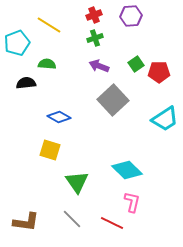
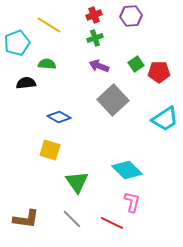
brown L-shape: moved 3 px up
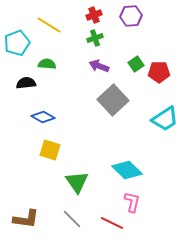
blue diamond: moved 16 px left
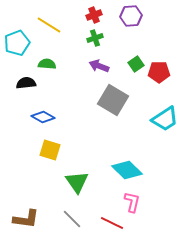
gray square: rotated 16 degrees counterclockwise
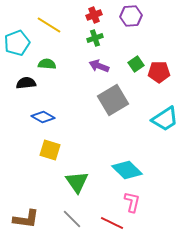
gray square: rotated 28 degrees clockwise
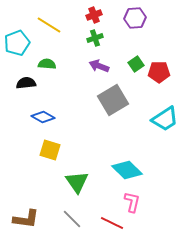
purple hexagon: moved 4 px right, 2 px down
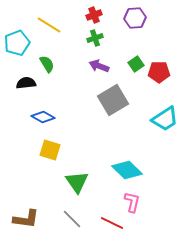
green semicircle: rotated 54 degrees clockwise
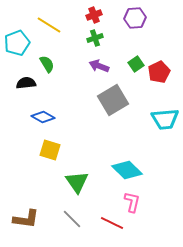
red pentagon: rotated 25 degrees counterclockwise
cyan trapezoid: rotated 28 degrees clockwise
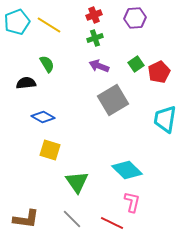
cyan pentagon: moved 21 px up
cyan trapezoid: rotated 104 degrees clockwise
